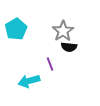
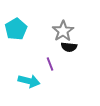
cyan arrow: rotated 150 degrees counterclockwise
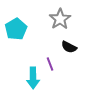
gray star: moved 3 px left, 12 px up
black semicircle: rotated 21 degrees clockwise
cyan arrow: moved 4 px right, 3 px up; rotated 75 degrees clockwise
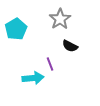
black semicircle: moved 1 px right, 1 px up
cyan arrow: rotated 95 degrees counterclockwise
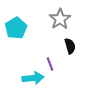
cyan pentagon: moved 1 px up
black semicircle: rotated 133 degrees counterclockwise
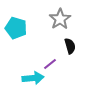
cyan pentagon: rotated 25 degrees counterclockwise
purple line: rotated 72 degrees clockwise
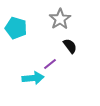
black semicircle: rotated 21 degrees counterclockwise
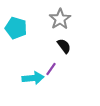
black semicircle: moved 6 px left
purple line: moved 1 px right, 5 px down; rotated 16 degrees counterclockwise
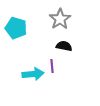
black semicircle: rotated 42 degrees counterclockwise
purple line: moved 1 px right, 3 px up; rotated 40 degrees counterclockwise
cyan arrow: moved 4 px up
